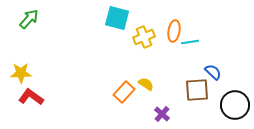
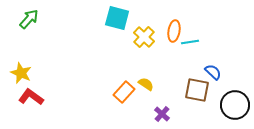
yellow cross: rotated 25 degrees counterclockwise
yellow star: rotated 25 degrees clockwise
brown square: rotated 15 degrees clockwise
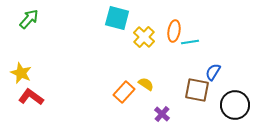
blue semicircle: rotated 102 degrees counterclockwise
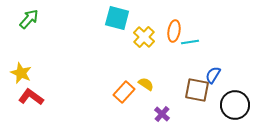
blue semicircle: moved 3 px down
